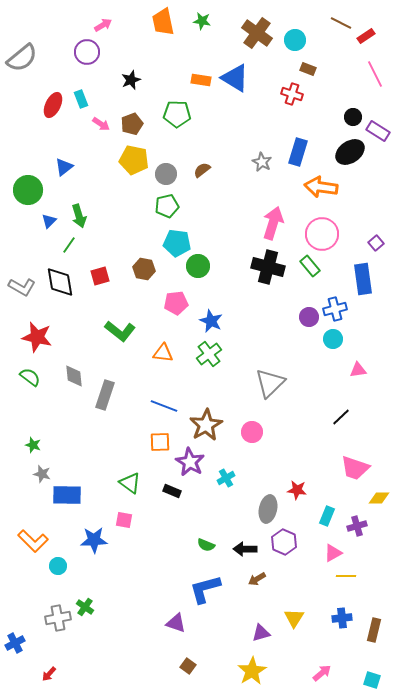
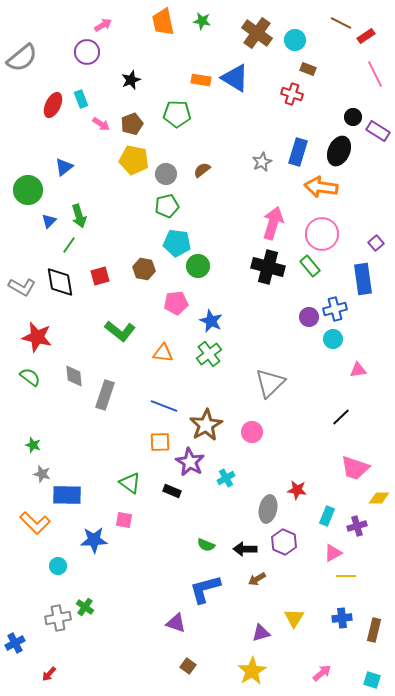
black ellipse at (350, 152): moved 11 px left, 1 px up; rotated 32 degrees counterclockwise
gray star at (262, 162): rotated 18 degrees clockwise
orange L-shape at (33, 541): moved 2 px right, 18 px up
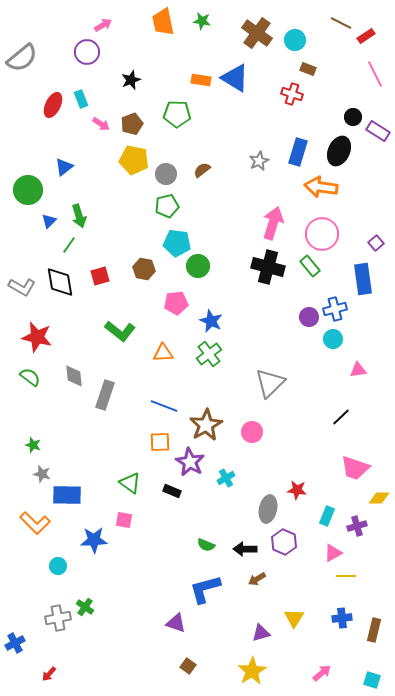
gray star at (262, 162): moved 3 px left, 1 px up
orange triangle at (163, 353): rotated 10 degrees counterclockwise
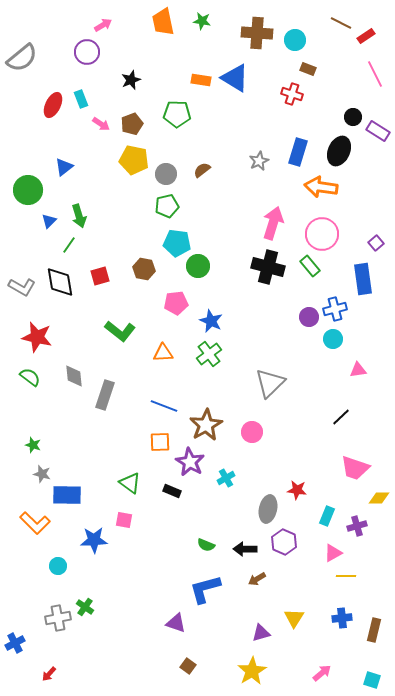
brown cross at (257, 33): rotated 32 degrees counterclockwise
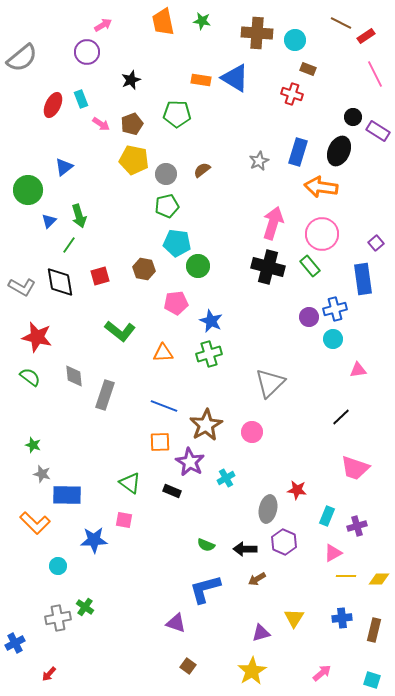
green cross at (209, 354): rotated 20 degrees clockwise
yellow diamond at (379, 498): moved 81 px down
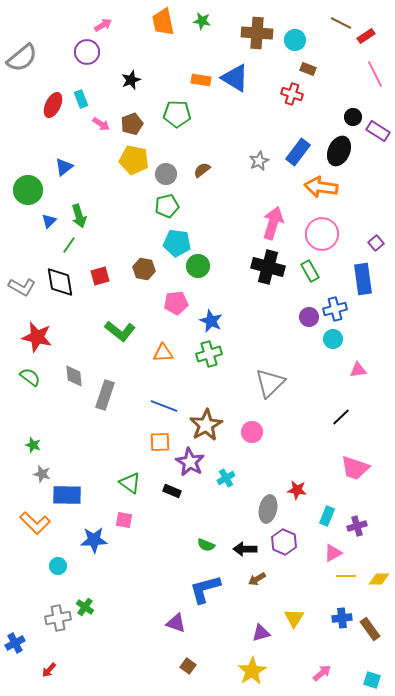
blue rectangle at (298, 152): rotated 20 degrees clockwise
green rectangle at (310, 266): moved 5 px down; rotated 10 degrees clockwise
brown rectangle at (374, 630): moved 4 px left, 1 px up; rotated 50 degrees counterclockwise
red arrow at (49, 674): moved 4 px up
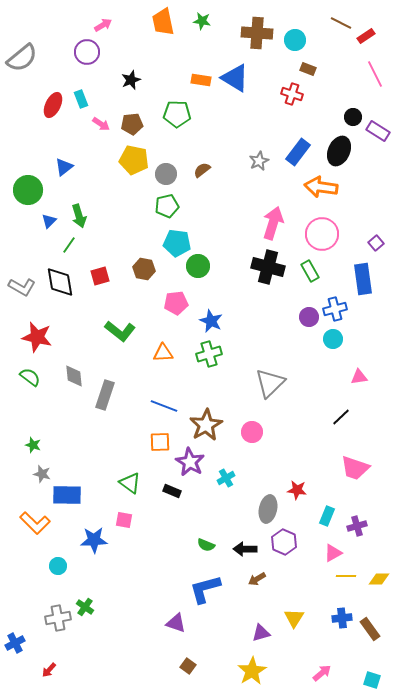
brown pentagon at (132, 124): rotated 15 degrees clockwise
pink triangle at (358, 370): moved 1 px right, 7 px down
